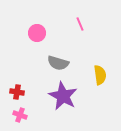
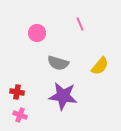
yellow semicircle: moved 9 px up; rotated 48 degrees clockwise
purple star: rotated 20 degrees counterclockwise
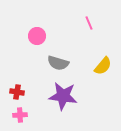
pink line: moved 9 px right, 1 px up
pink circle: moved 3 px down
yellow semicircle: moved 3 px right
pink cross: rotated 24 degrees counterclockwise
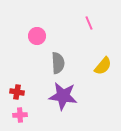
gray semicircle: rotated 110 degrees counterclockwise
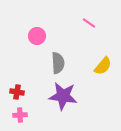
pink line: rotated 32 degrees counterclockwise
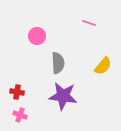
pink line: rotated 16 degrees counterclockwise
pink cross: rotated 24 degrees clockwise
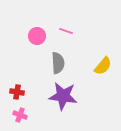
pink line: moved 23 px left, 8 px down
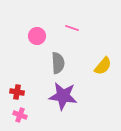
pink line: moved 6 px right, 3 px up
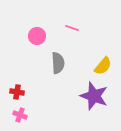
purple star: moved 31 px right; rotated 12 degrees clockwise
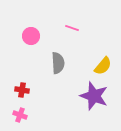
pink circle: moved 6 px left
red cross: moved 5 px right, 2 px up
